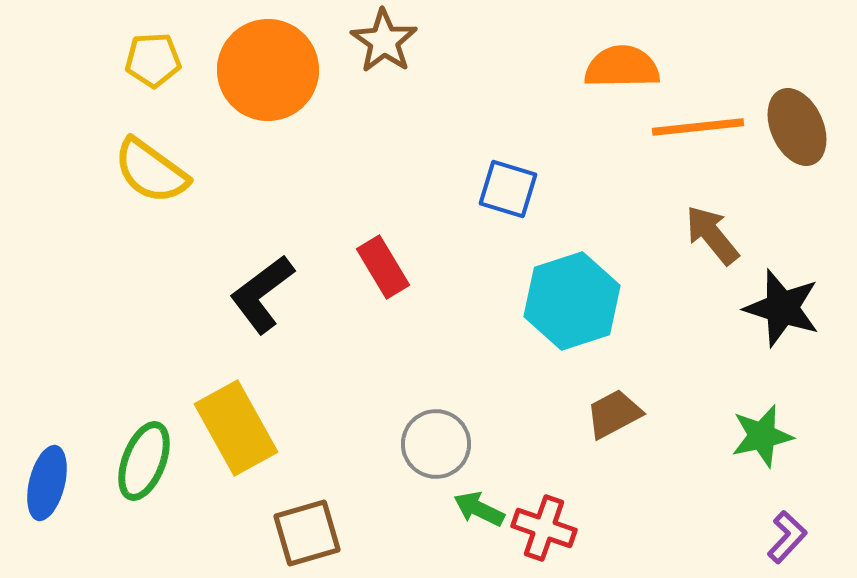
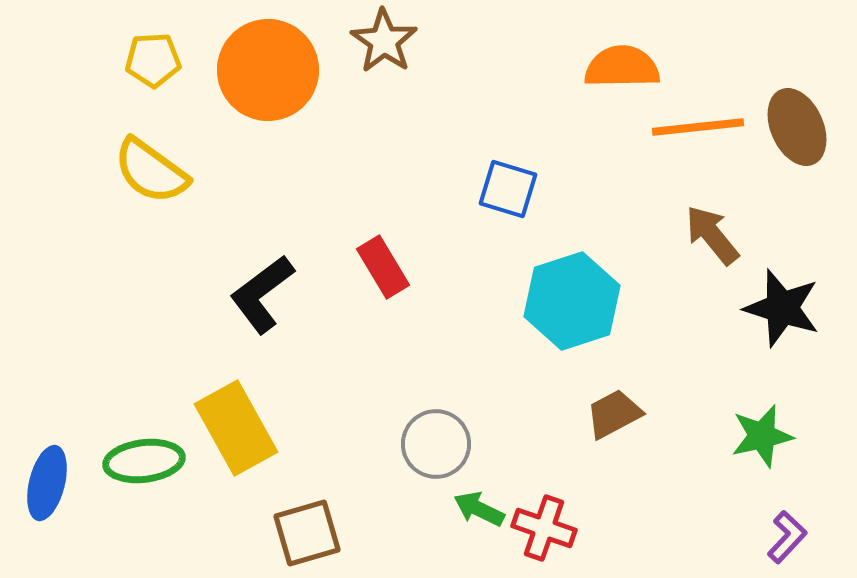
green ellipse: rotated 62 degrees clockwise
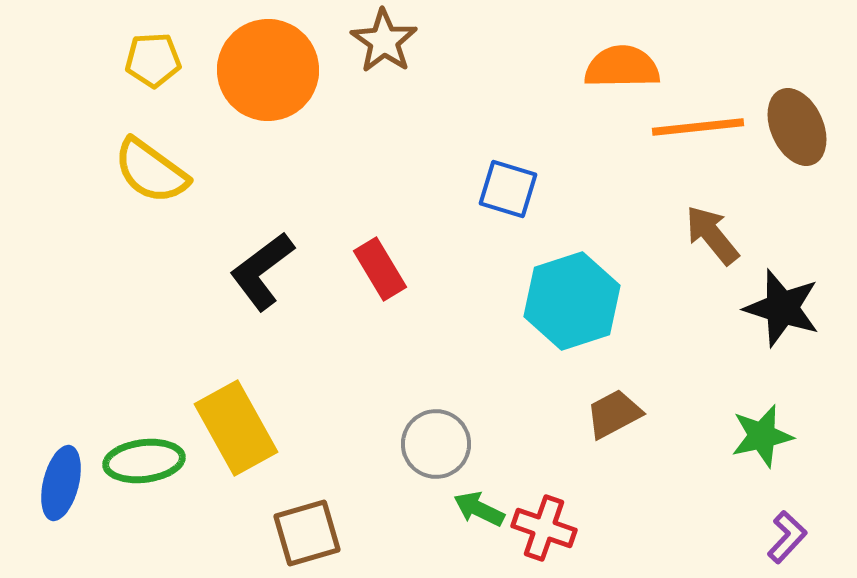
red rectangle: moved 3 px left, 2 px down
black L-shape: moved 23 px up
blue ellipse: moved 14 px right
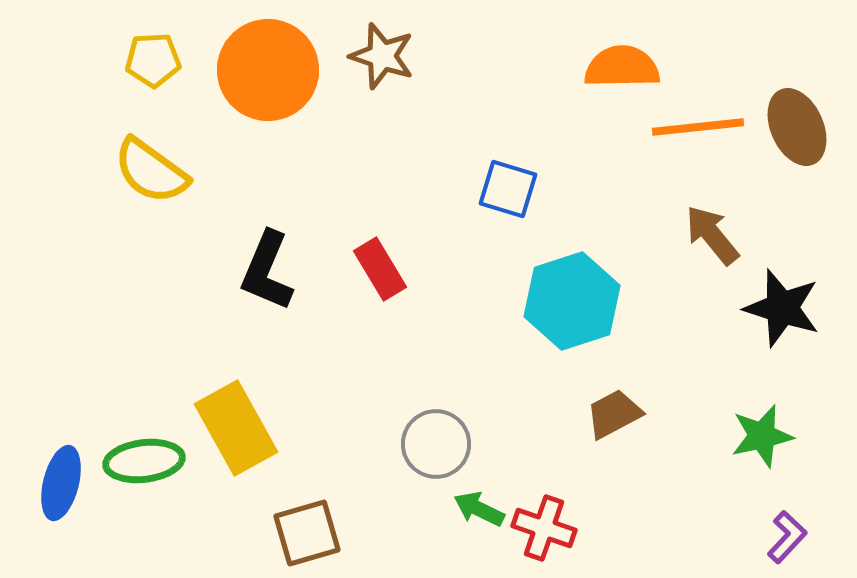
brown star: moved 2 px left, 15 px down; rotated 16 degrees counterclockwise
black L-shape: moved 5 px right; rotated 30 degrees counterclockwise
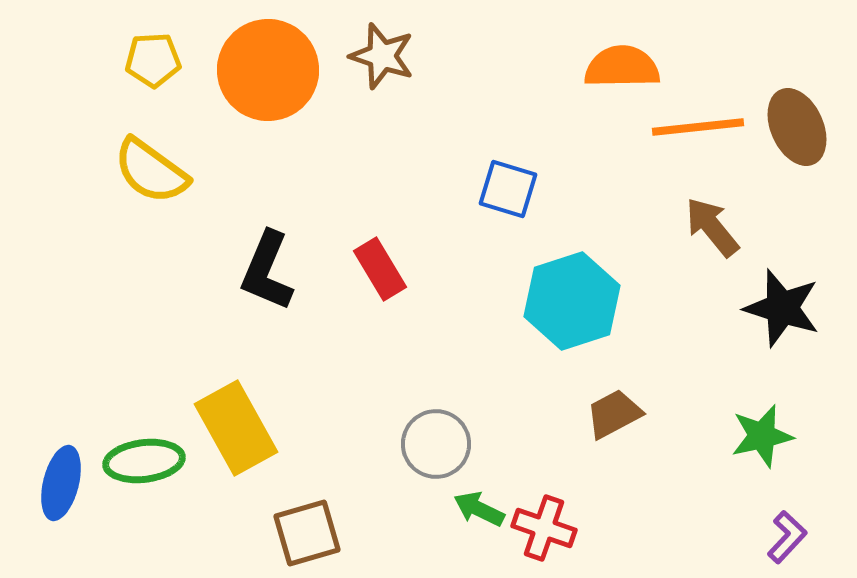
brown arrow: moved 8 px up
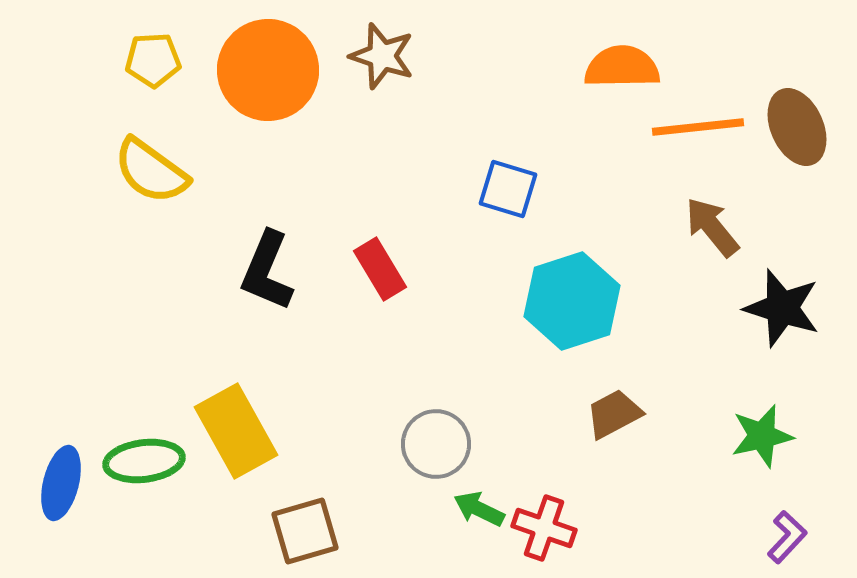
yellow rectangle: moved 3 px down
brown square: moved 2 px left, 2 px up
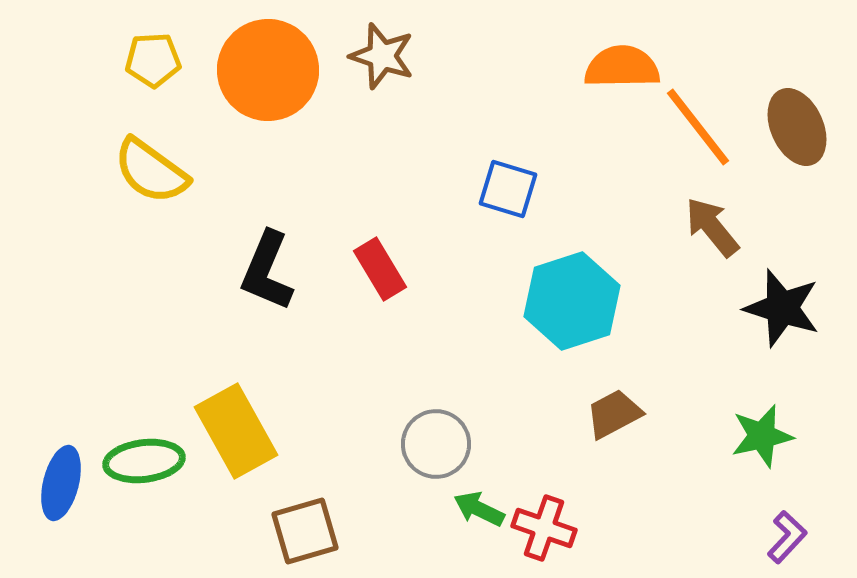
orange line: rotated 58 degrees clockwise
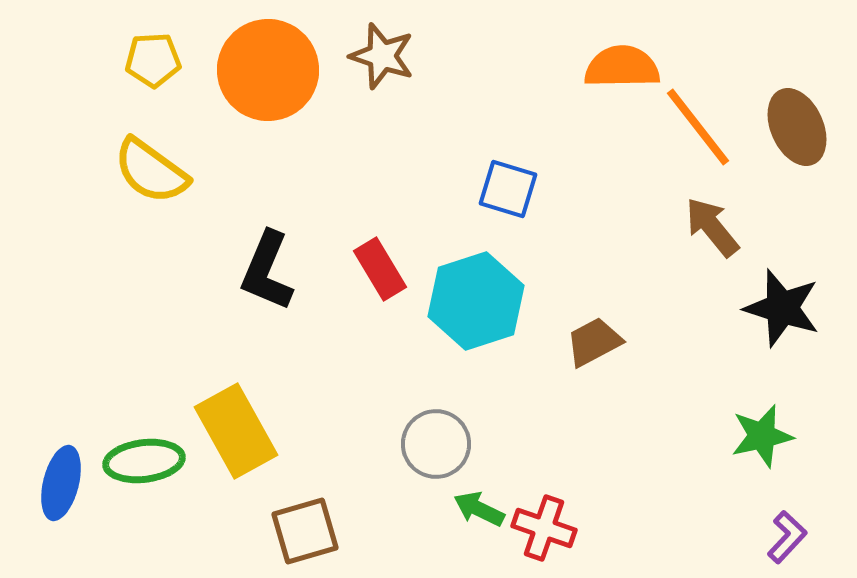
cyan hexagon: moved 96 px left
brown trapezoid: moved 20 px left, 72 px up
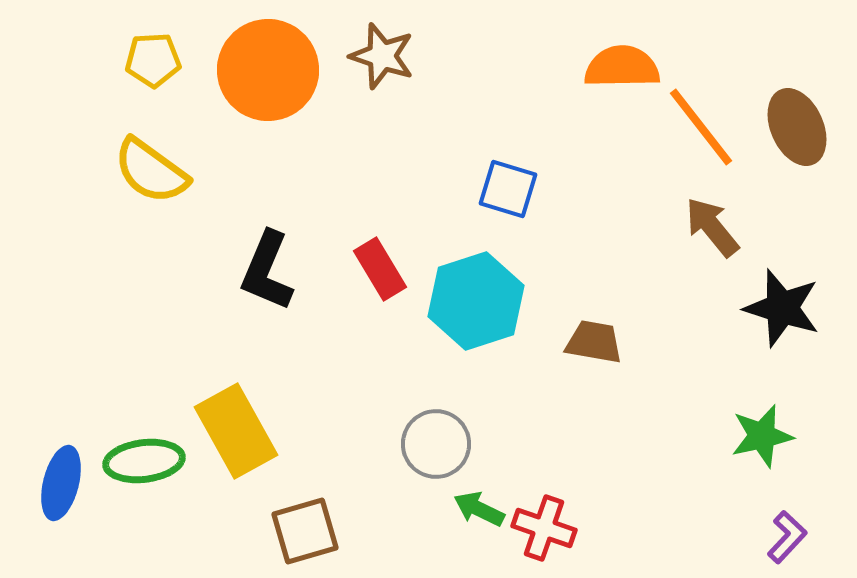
orange line: moved 3 px right
brown trapezoid: rotated 38 degrees clockwise
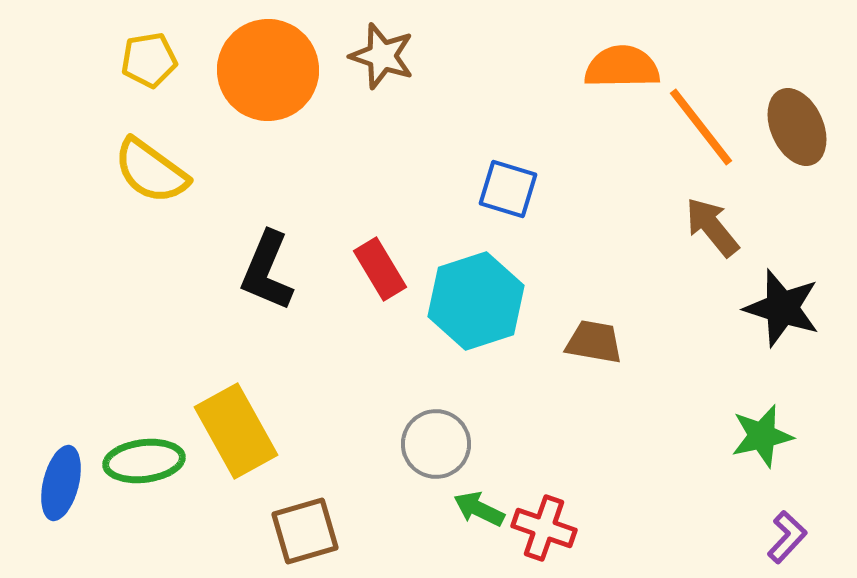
yellow pentagon: moved 4 px left; rotated 6 degrees counterclockwise
